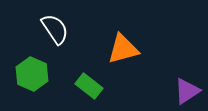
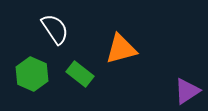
orange triangle: moved 2 px left
green rectangle: moved 9 px left, 12 px up
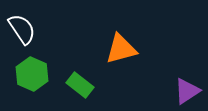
white semicircle: moved 33 px left
green rectangle: moved 11 px down
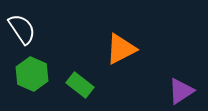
orange triangle: rotated 12 degrees counterclockwise
purple triangle: moved 6 px left
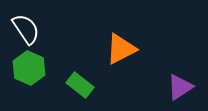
white semicircle: moved 4 px right
green hexagon: moved 3 px left, 6 px up
purple triangle: moved 1 px left, 4 px up
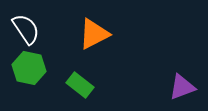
orange triangle: moved 27 px left, 15 px up
green hexagon: rotated 12 degrees counterclockwise
purple triangle: moved 2 px right; rotated 12 degrees clockwise
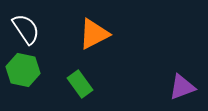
green hexagon: moved 6 px left, 2 px down
green rectangle: moved 1 px up; rotated 16 degrees clockwise
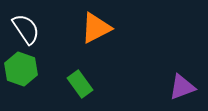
orange triangle: moved 2 px right, 6 px up
green hexagon: moved 2 px left, 1 px up; rotated 8 degrees clockwise
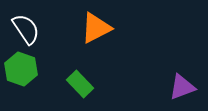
green rectangle: rotated 8 degrees counterclockwise
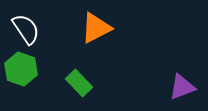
green rectangle: moved 1 px left, 1 px up
